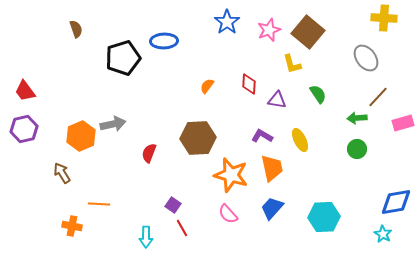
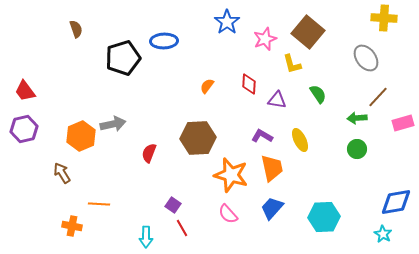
pink star: moved 4 px left, 9 px down
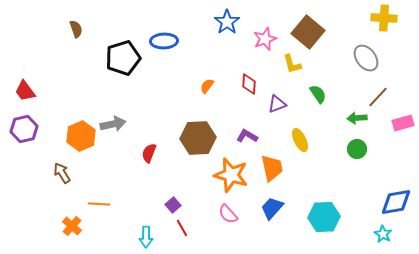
purple triangle: moved 4 px down; rotated 30 degrees counterclockwise
purple L-shape: moved 15 px left
purple square: rotated 14 degrees clockwise
orange cross: rotated 30 degrees clockwise
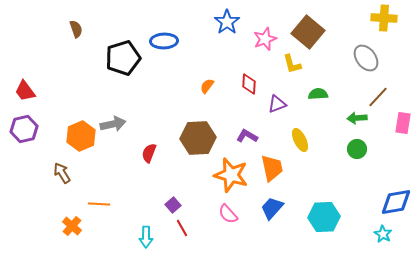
green semicircle: rotated 60 degrees counterclockwise
pink rectangle: rotated 65 degrees counterclockwise
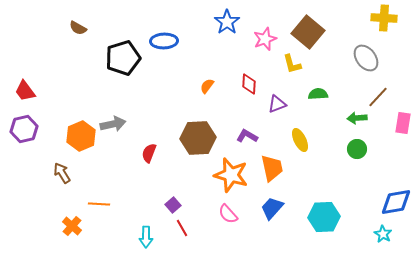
brown semicircle: moved 2 px right, 1 px up; rotated 138 degrees clockwise
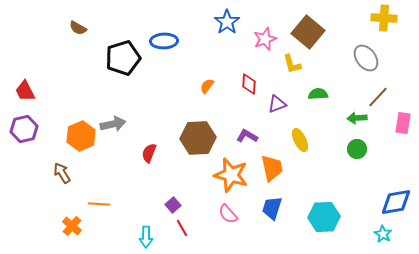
red trapezoid: rotated 10 degrees clockwise
blue trapezoid: rotated 25 degrees counterclockwise
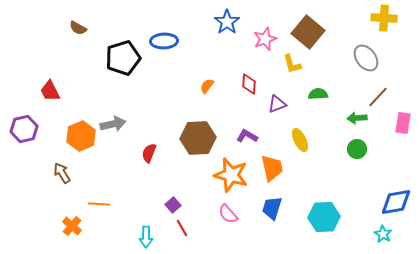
red trapezoid: moved 25 px right
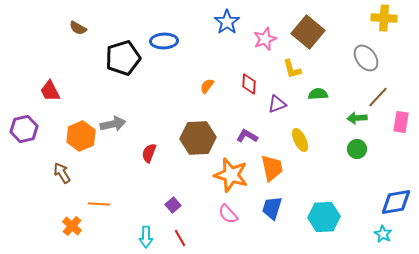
yellow L-shape: moved 5 px down
pink rectangle: moved 2 px left, 1 px up
red line: moved 2 px left, 10 px down
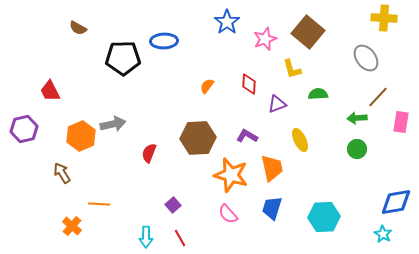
black pentagon: rotated 16 degrees clockwise
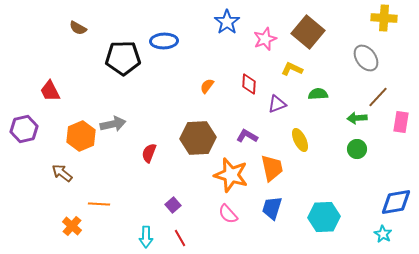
yellow L-shape: rotated 130 degrees clockwise
brown arrow: rotated 20 degrees counterclockwise
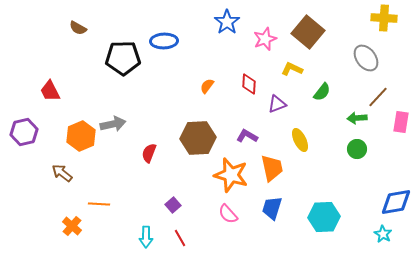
green semicircle: moved 4 px right, 2 px up; rotated 132 degrees clockwise
purple hexagon: moved 3 px down
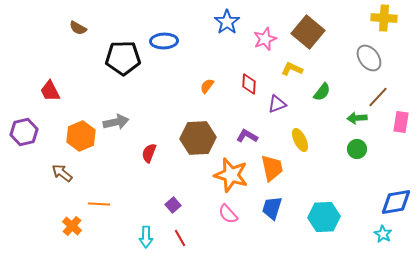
gray ellipse: moved 3 px right
gray arrow: moved 3 px right, 2 px up
